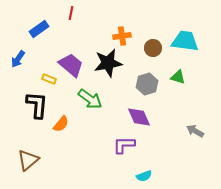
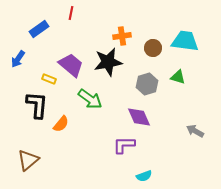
black star: moved 1 px up
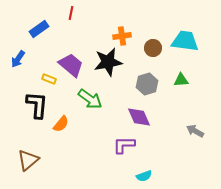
green triangle: moved 3 px right, 3 px down; rotated 21 degrees counterclockwise
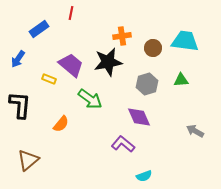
black L-shape: moved 17 px left
purple L-shape: moved 1 px left, 1 px up; rotated 40 degrees clockwise
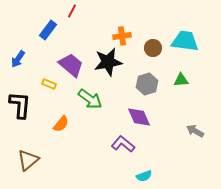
red line: moved 1 px right, 2 px up; rotated 16 degrees clockwise
blue rectangle: moved 9 px right, 1 px down; rotated 18 degrees counterclockwise
yellow rectangle: moved 5 px down
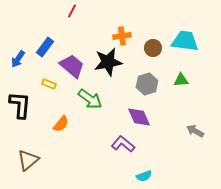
blue rectangle: moved 3 px left, 17 px down
purple trapezoid: moved 1 px right, 1 px down
